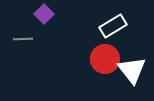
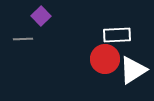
purple square: moved 3 px left, 2 px down
white rectangle: moved 4 px right, 9 px down; rotated 28 degrees clockwise
white triangle: moved 1 px right; rotated 36 degrees clockwise
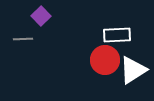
red circle: moved 1 px down
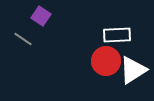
purple square: rotated 12 degrees counterclockwise
gray line: rotated 36 degrees clockwise
red circle: moved 1 px right, 1 px down
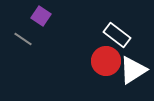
white rectangle: rotated 40 degrees clockwise
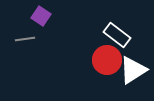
gray line: moved 2 px right; rotated 42 degrees counterclockwise
red circle: moved 1 px right, 1 px up
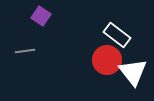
gray line: moved 12 px down
white triangle: moved 2 px down; rotated 36 degrees counterclockwise
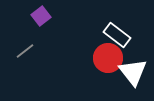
purple square: rotated 18 degrees clockwise
gray line: rotated 30 degrees counterclockwise
red circle: moved 1 px right, 2 px up
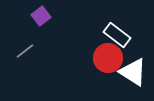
white triangle: rotated 20 degrees counterclockwise
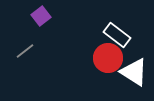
white triangle: moved 1 px right
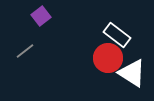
white triangle: moved 2 px left, 1 px down
